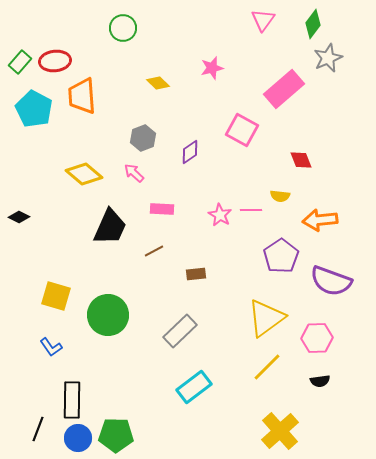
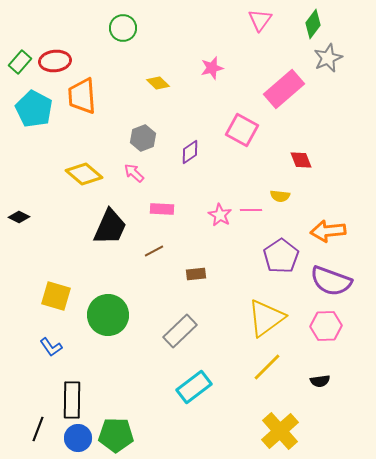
pink triangle at (263, 20): moved 3 px left
orange arrow at (320, 220): moved 8 px right, 11 px down
pink hexagon at (317, 338): moved 9 px right, 12 px up
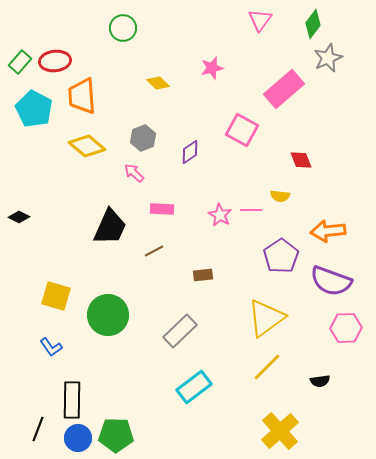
yellow diamond at (84, 174): moved 3 px right, 28 px up
brown rectangle at (196, 274): moved 7 px right, 1 px down
pink hexagon at (326, 326): moved 20 px right, 2 px down
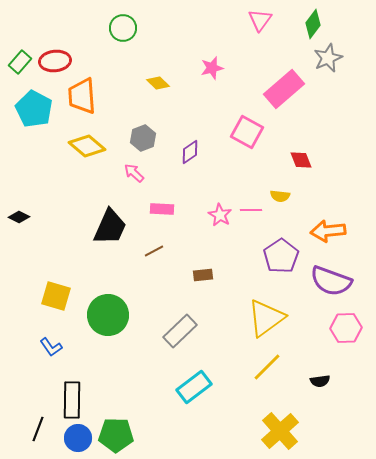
pink square at (242, 130): moved 5 px right, 2 px down
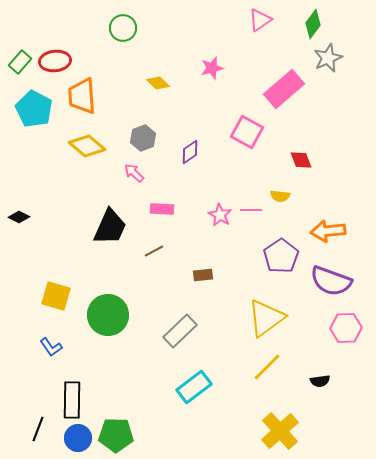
pink triangle at (260, 20): rotated 20 degrees clockwise
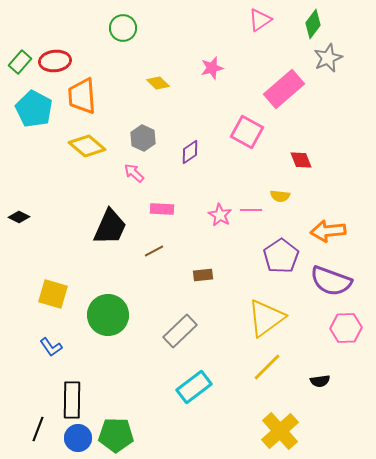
gray hexagon at (143, 138): rotated 15 degrees counterclockwise
yellow square at (56, 296): moved 3 px left, 2 px up
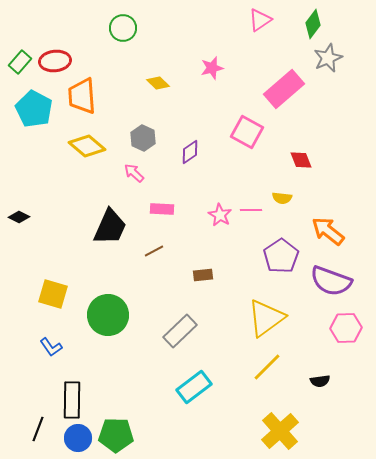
yellow semicircle at (280, 196): moved 2 px right, 2 px down
orange arrow at (328, 231): rotated 44 degrees clockwise
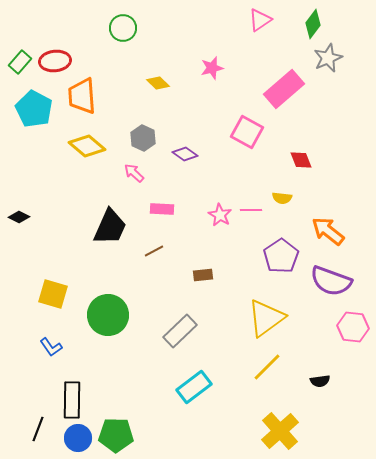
purple diamond at (190, 152): moved 5 px left, 2 px down; rotated 70 degrees clockwise
pink hexagon at (346, 328): moved 7 px right, 1 px up; rotated 8 degrees clockwise
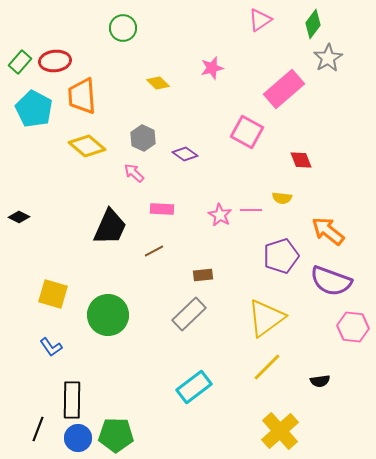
gray star at (328, 58): rotated 8 degrees counterclockwise
purple pentagon at (281, 256): rotated 16 degrees clockwise
gray rectangle at (180, 331): moved 9 px right, 17 px up
